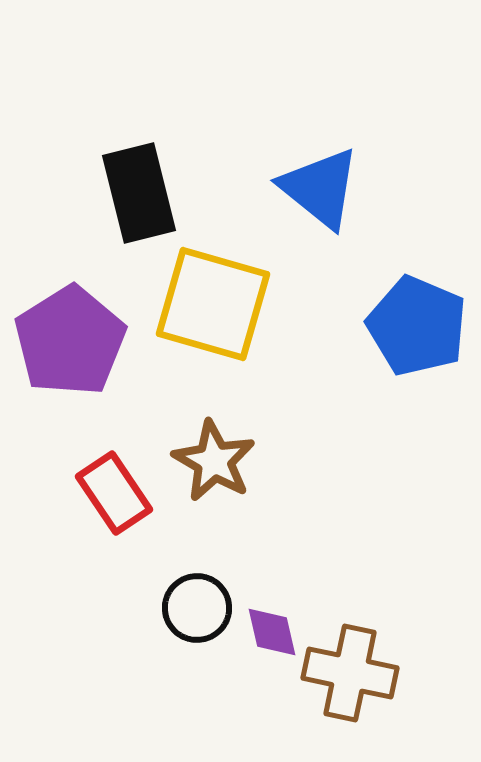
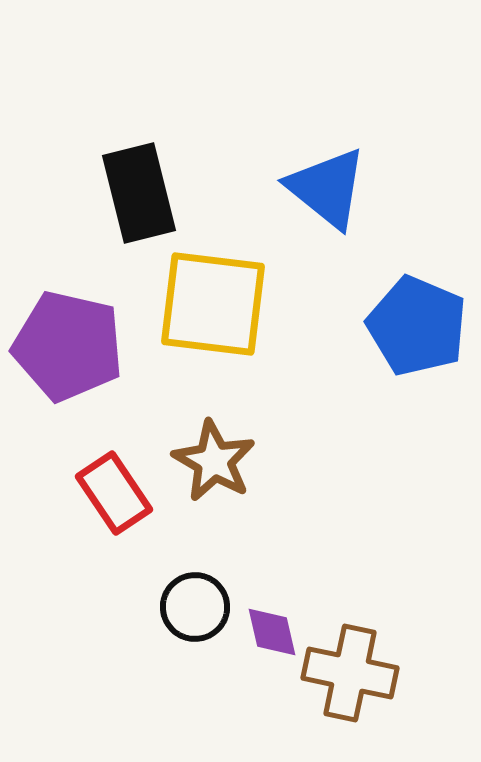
blue triangle: moved 7 px right
yellow square: rotated 9 degrees counterclockwise
purple pentagon: moved 2 px left, 5 px down; rotated 27 degrees counterclockwise
black circle: moved 2 px left, 1 px up
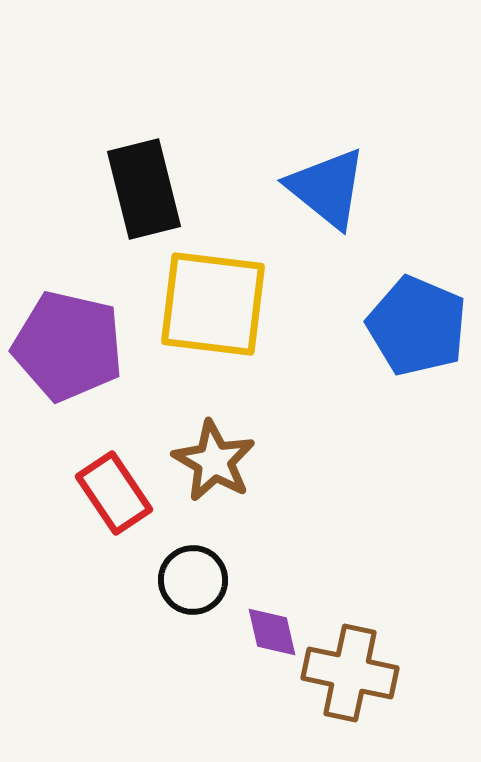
black rectangle: moved 5 px right, 4 px up
black circle: moved 2 px left, 27 px up
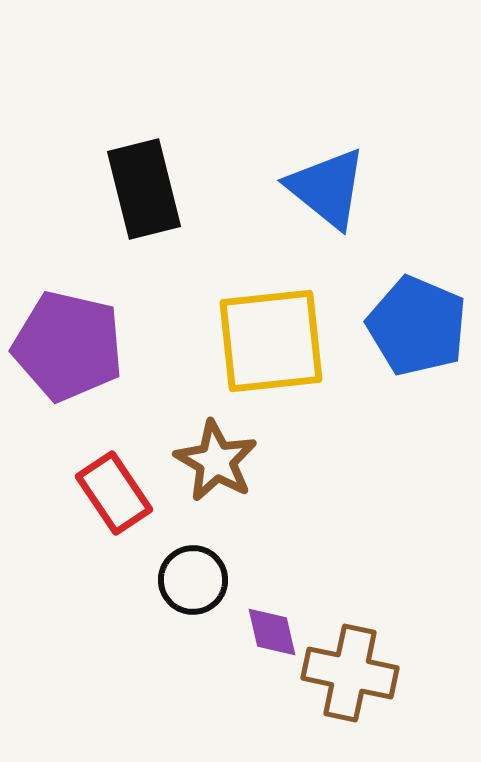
yellow square: moved 58 px right, 37 px down; rotated 13 degrees counterclockwise
brown star: moved 2 px right
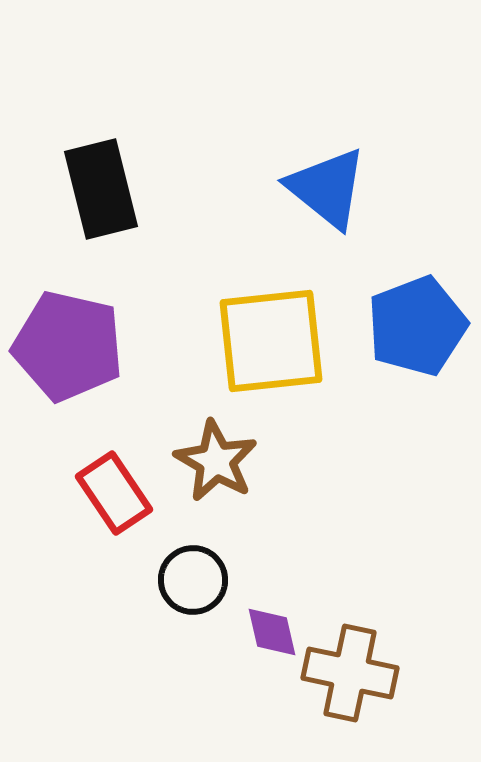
black rectangle: moved 43 px left
blue pentagon: rotated 28 degrees clockwise
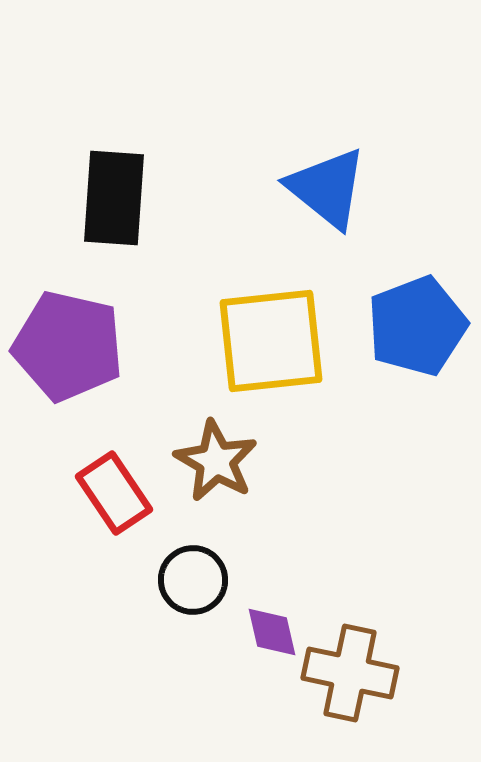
black rectangle: moved 13 px right, 9 px down; rotated 18 degrees clockwise
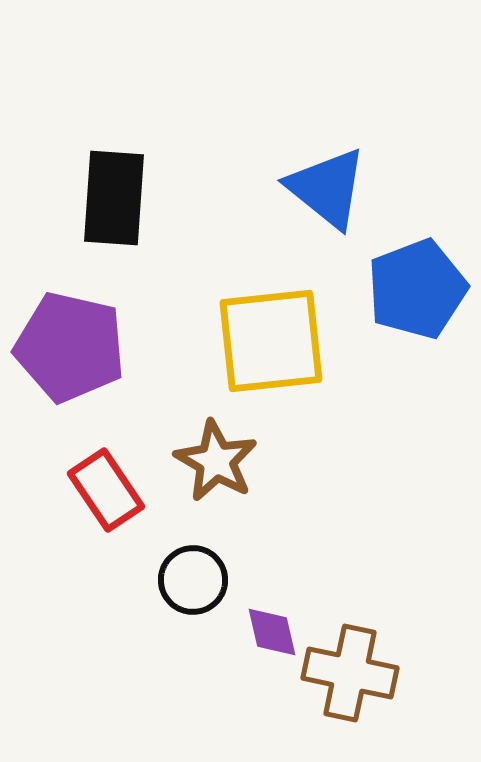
blue pentagon: moved 37 px up
purple pentagon: moved 2 px right, 1 px down
red rectangle: moved 8 px left, 3 px up
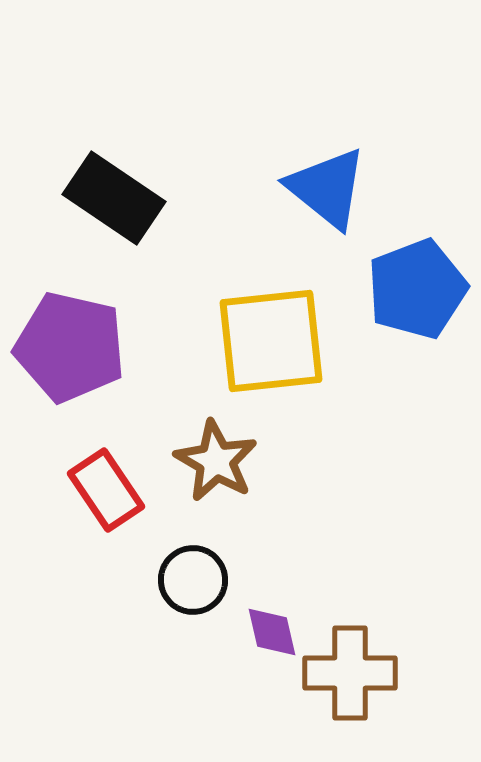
black rectangle: rotated 60 degrees counterclockwise
brown cross: rotated 12 degrees counterclockwise
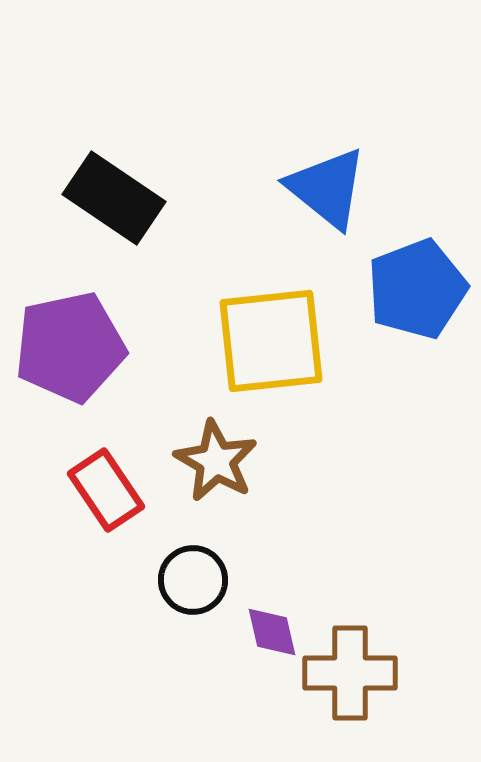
purple pentagon: rotated 25 degrees counterclockwise
